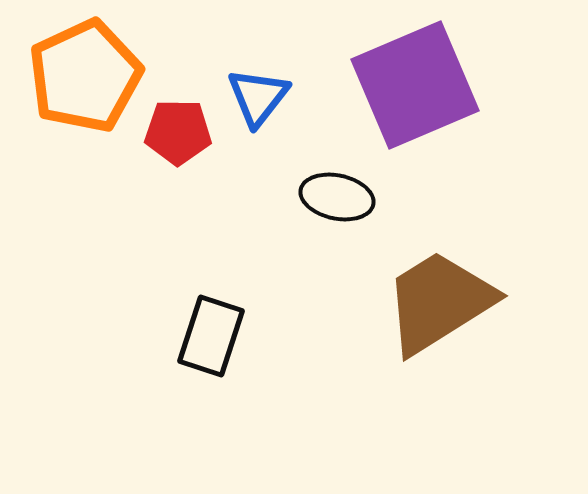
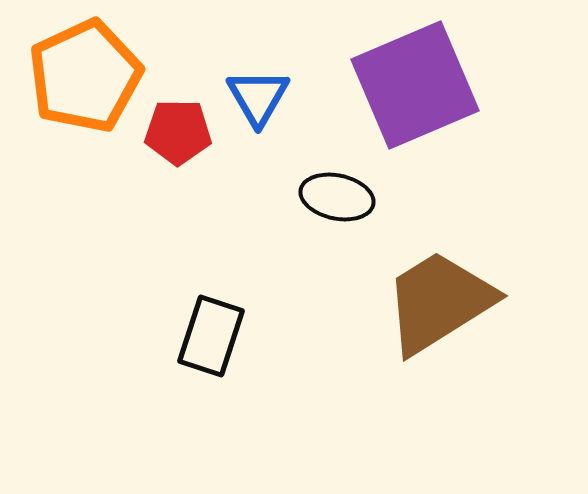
blue triangle: rotated 8 degrees counterclockwise
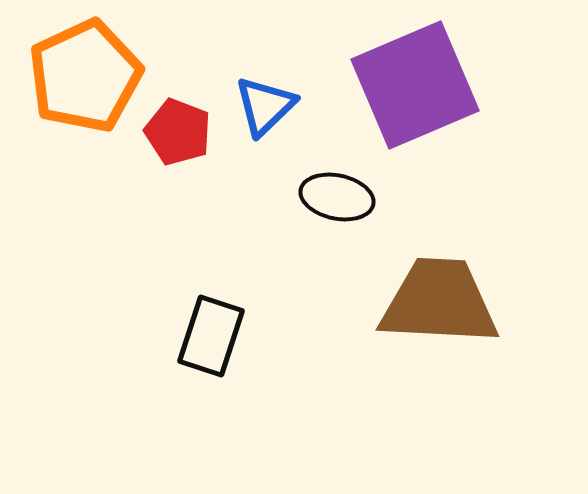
blue triangle: moved 7 px right, 9 px down; rotated 16 degrees clockwise
red pentagon: rotated 20 degrees clockwise
brown trapezoid: rotated 35 degrees clockwise
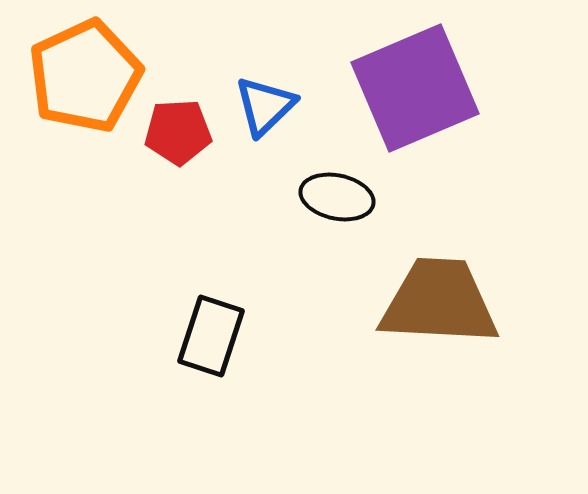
purple square: moved 3 px down
red pentagon: rotated 24 degrees counterclockwise
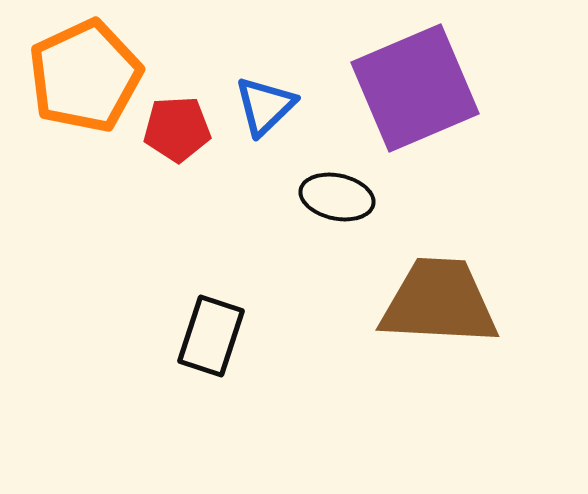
red pentagon: moved 1 px left, 3 px up
